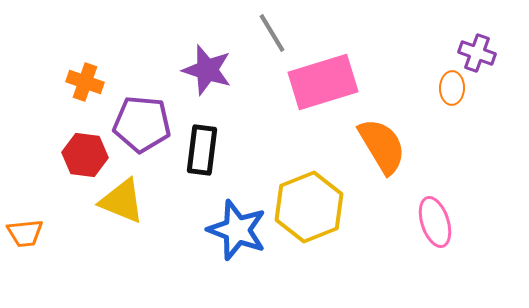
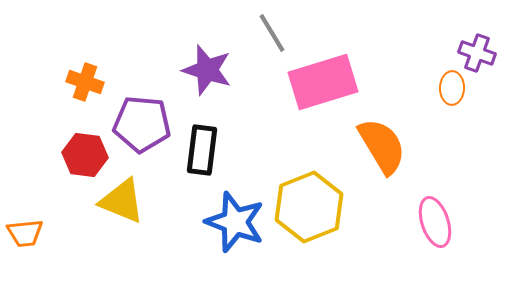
blue star: moved 2 px left, 8 px up
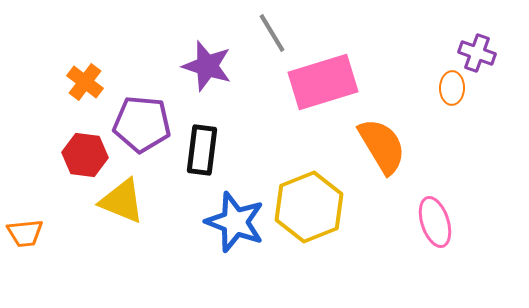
purple star: moved 4 px up
orange cross: rotated 18 degrees clockwise
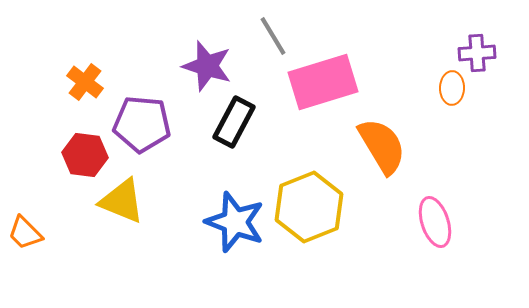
gray line: moved 1 px right, 3 px down
purple cross: rotated 24 degrees counterclockwise
black rectangle: moved 32 px right, 28 px up; rotated 21 degrees clockwise
orange trapezoid: rotated 51 degrees clockwise
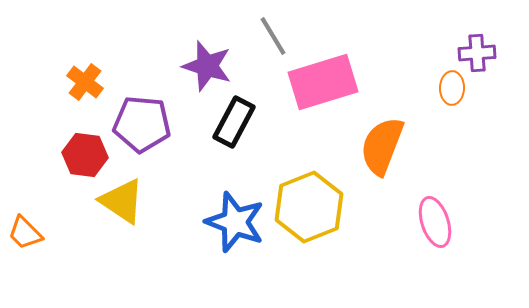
orange semicircle: rotated 128 degrees counterclockwise
yellow triangle: rotated 12 degrees clockwise
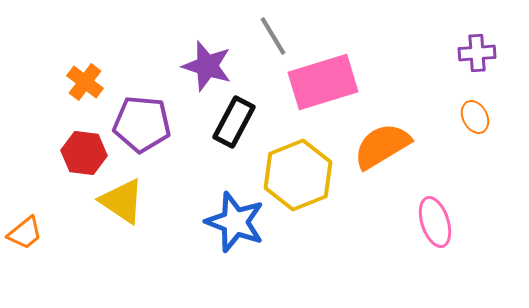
orange ellipse: moved 23 px right, 29 px down; rotated 28 degrees counterclockwise
orange semicircle: rotated 38 degrees clockwise
red hexagon: moved 1 px left, 2 px up
yellow hexagon: moved 11 px left, 32 px up
orange trapezoid: rotated 84 degrees counterclockwise
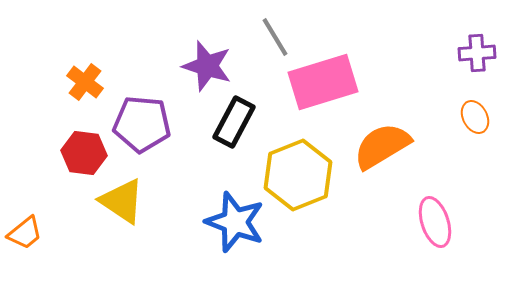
gray line: moved 2 px right, 1 px down
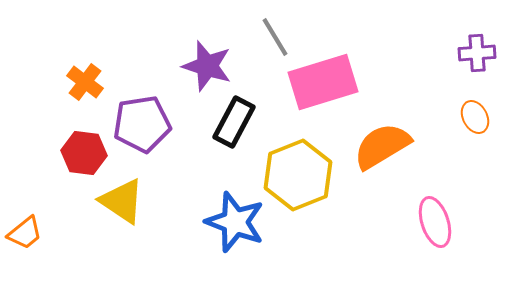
purple pentagon: rotated 14 degrees counterclockwise
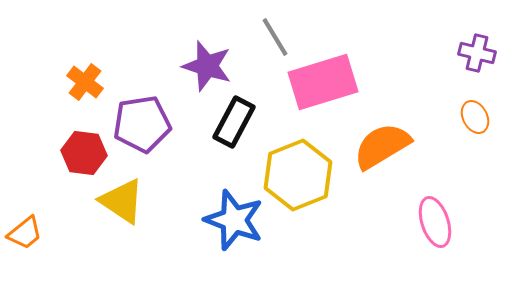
purple cross: rotated 18 degrees clockwise
blue star: moved 1 px left, 2 px up
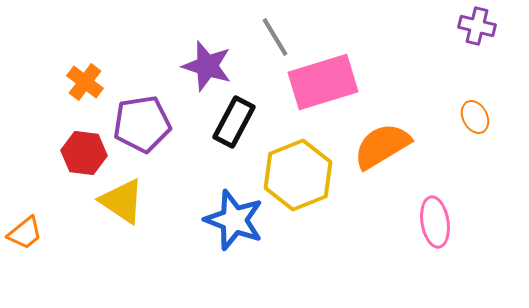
purple cross: moved 27 px up
pink ellipse: rotated 9 degrees clockwise
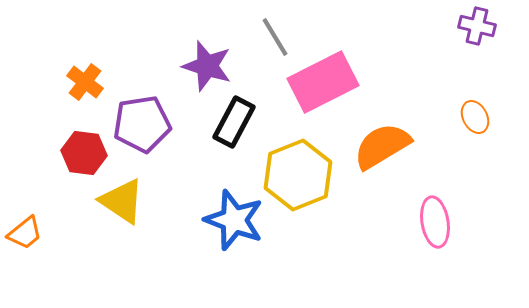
pink rectangle: rotated 10 degrees counterclockwise
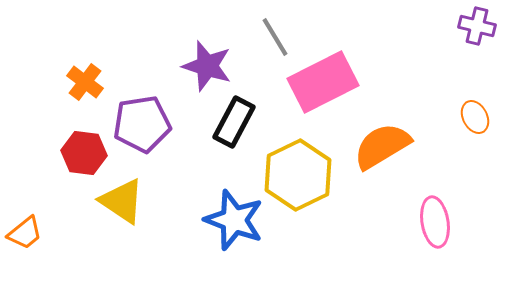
yellow hexagon: rotated 4 degrees counterclockwise
